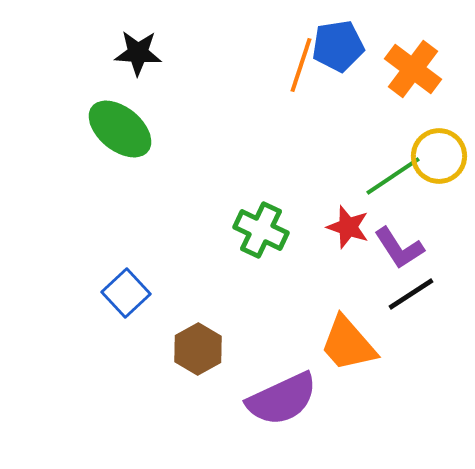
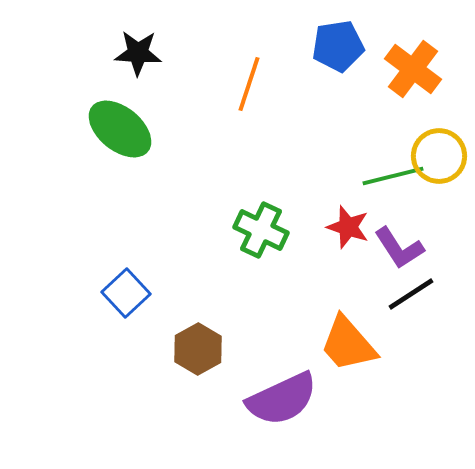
orange line: moved 52 px left, 19 px down
green line: rotated 20 degrees clockwise
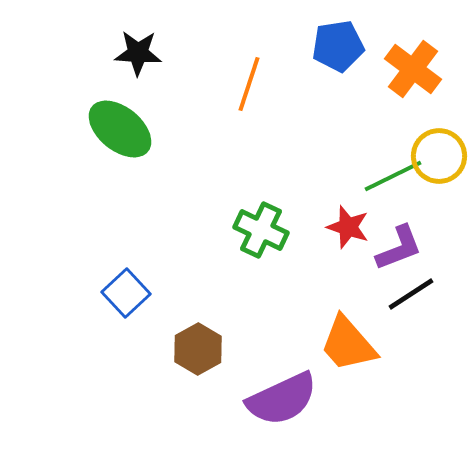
green line: rotated 12 degrees counterclockwise
purple L-shape: rotated 78 degrees counterclockwise
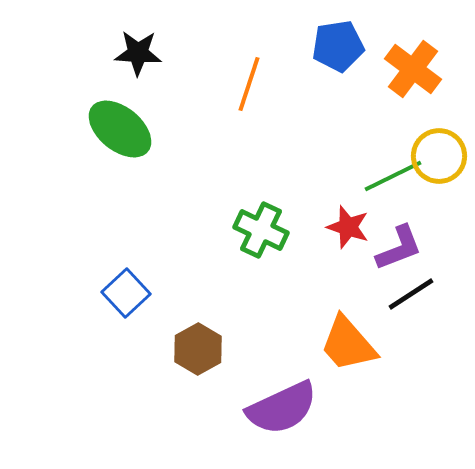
purple semicircle: moved 9 px down
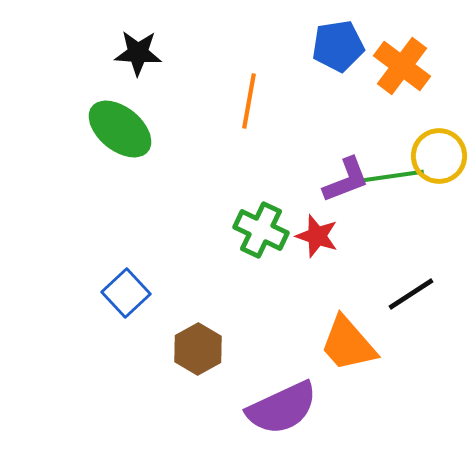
orange cross: moved 11 px left, 3 px up
orange line: moved 17 px down; rotated 8 degrees counterclockwise
green line: rotated 18 degrees clockwise
red star: moved 31 px left, 9 px down
purple L-shape: moved 53 px left, 68 px up
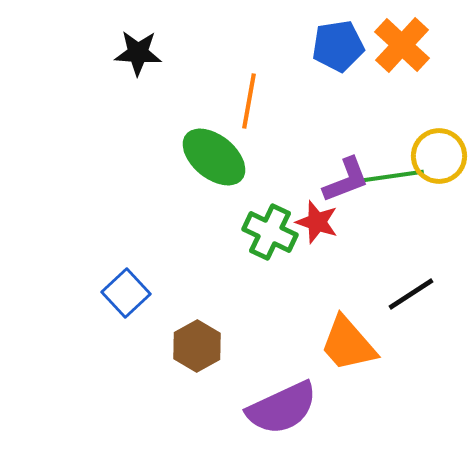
orange cross: moved 21 px up; rotated 6 degrees clockwise
green ellipse: moved 94 px right, 28 px down
green cross: moved 9 px right, 2 px down
red star: moved 14 px up
brown hexagon: moved 1 px left, 3 px up
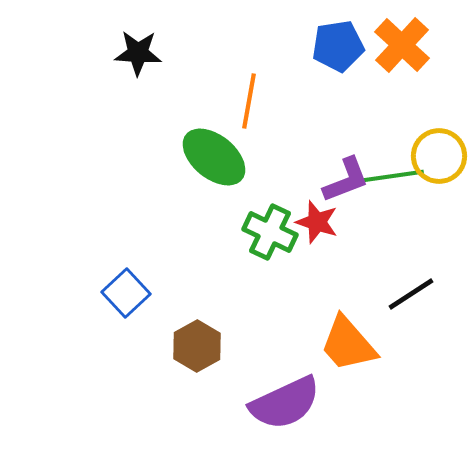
purple semicircle: moved 3 px right, 5 px up
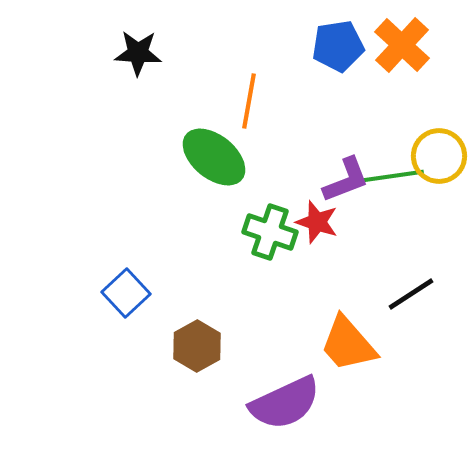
green cross: rotated 6 degrees counterclockwise
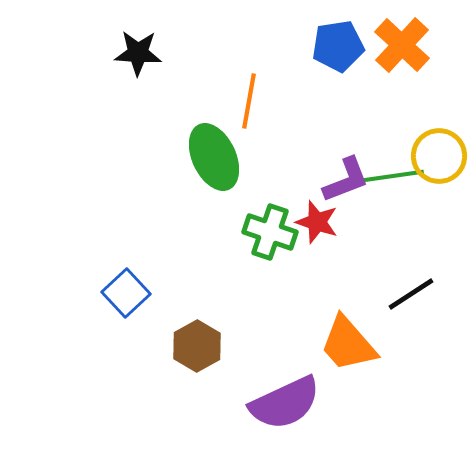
green ellipse: rotated 26 degrees clockwise
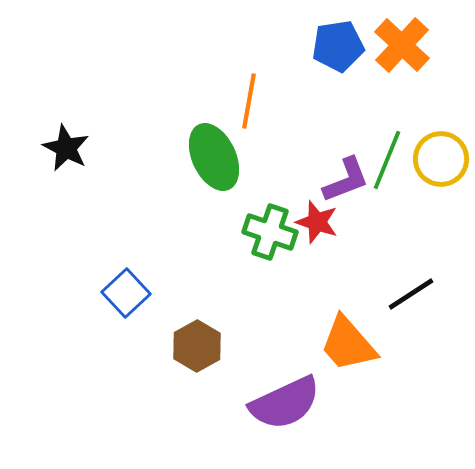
black star: moved 72 px left, 95 px down; rotated 24 degrees clockwise
yellow circle: moved 2 px right, 3 px down
green line: moved 6 px left, 16 px up; rotated 60 degrees counterclockwise
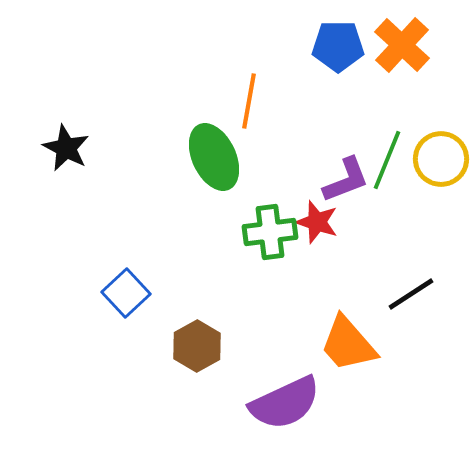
blue pentagon: rotated 9 degrees clockwise
green cross: rotated 26 degrees counterclockwise
